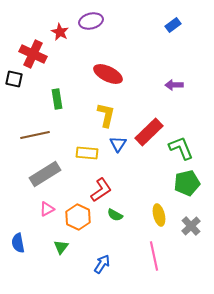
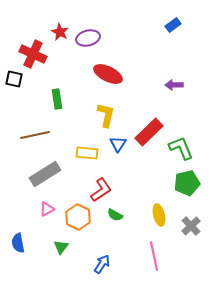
purple ellipse: moved 3 px left, 17 px down
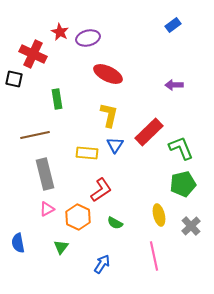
yellow L-shape: moved 3 px right
blue triangle: moved 3 px left, 1 px down
gray rectangle: rotated 72 degrees counterclockwise
green pentagon: moved 4 px left, 1 px down
green semicircle: moved 8 px down
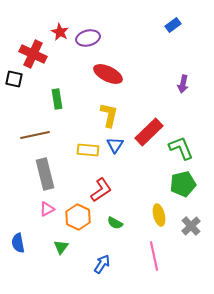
purple arrow: moved 9 px right, 1 px up; rotated 78 degrees counterclockwise
yellow rectangle: moved 1 px right, 3 px up
